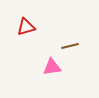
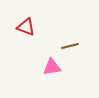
red triangle: rotated 36 degrees clockwise
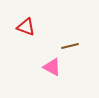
pink triangle: rotated 36 degrees clockwise
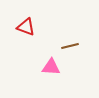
pink triangle: moved 1 px left; rotated 24 degrees counterclockwise
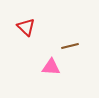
red triangle: rotated 24 degrees clockwise
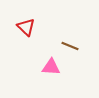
brown line: rotated 36 degrees clockwise
